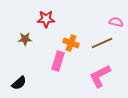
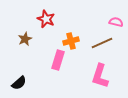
red star: rotated 24 degrees clockwise
brown star: rotated 24 degrees counterclockwise
orange cross: moved 2 px up; rotated 35 degrees counterclockwise
pink rectangle: moved 1 px up
pink L-shape: rotated 45 degrees counterclockwise
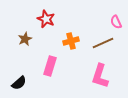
pink semicircle: rotated 128 degrees counterclockwise
brown line: moved 1 px right
pink rectangle: moved 8 px left, 6 px down
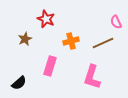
pink L-shape: moved 8 px left, 1 px down
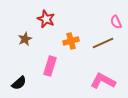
pink L-shape: moved 11 px right, 4 px down; rotated 100 degrees clockwise
